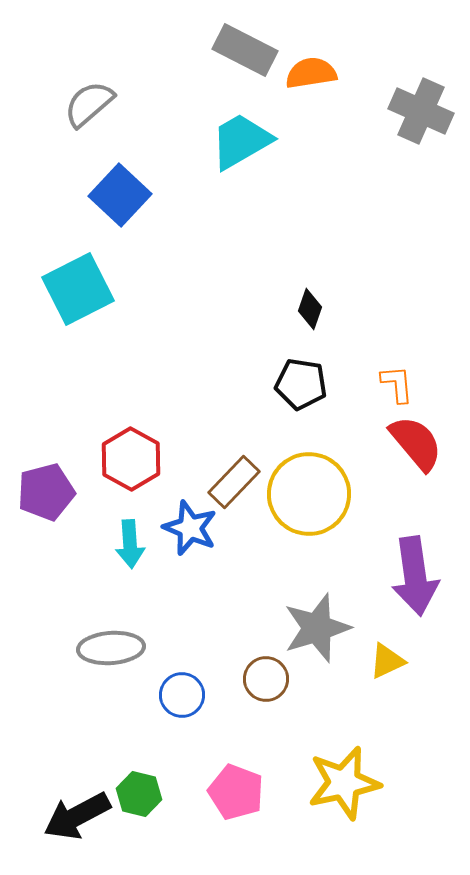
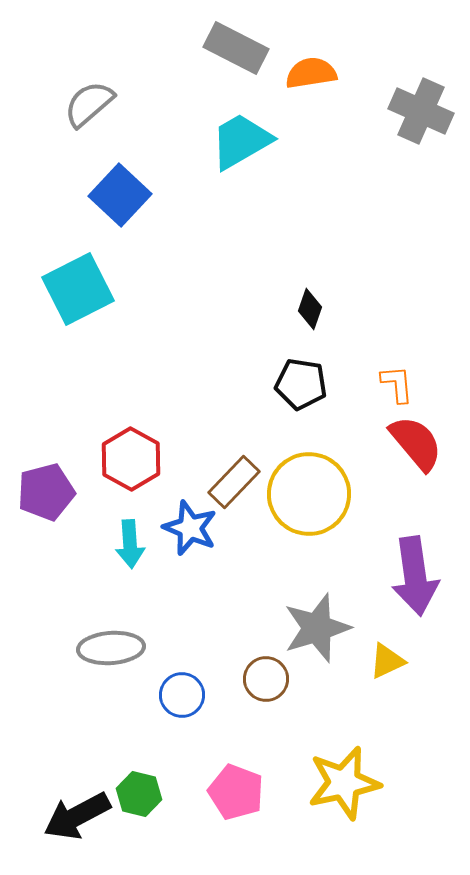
gray rectangle: moved 9 px left, 2 px up
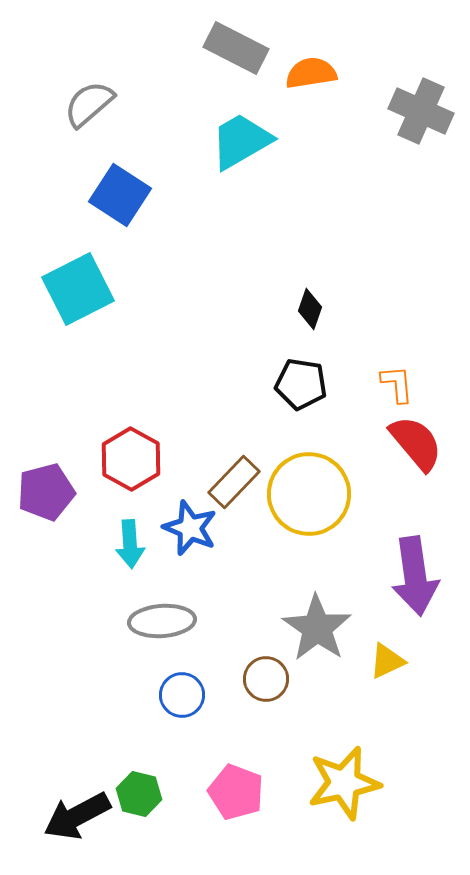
blue square: rotated 10 degrees counterclockwise
gray star: rotated 20 degrees counterclockwise
gray ellipse: moved 51 px right, 27 px up
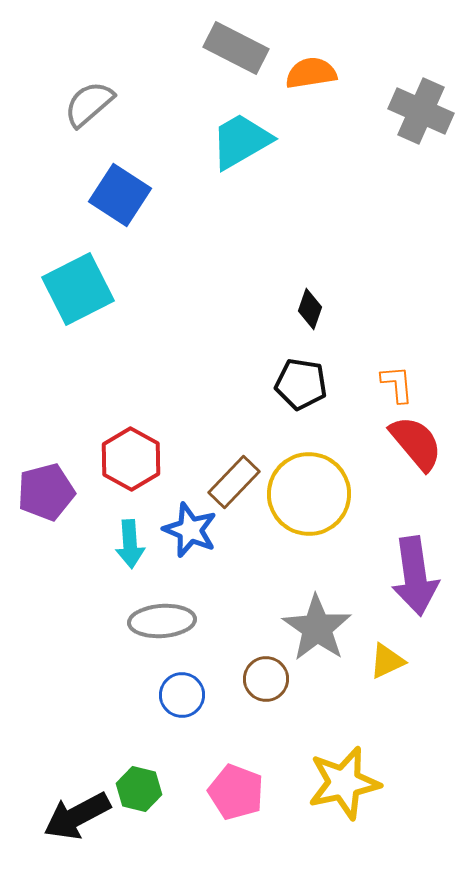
blue star: moved 2 px down
green hexagon: moved 5 px up
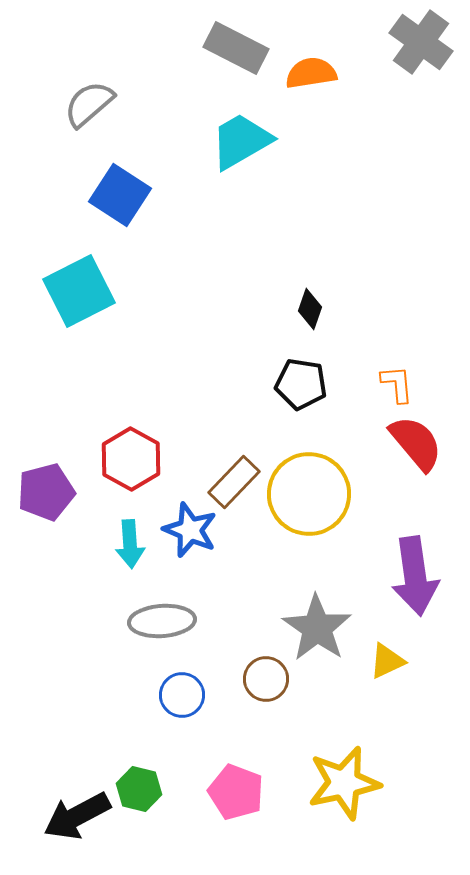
gray cross: moved 69 px up; rotated 12 degrees clockwise
cyan square: moved 1 px right, 2 px down
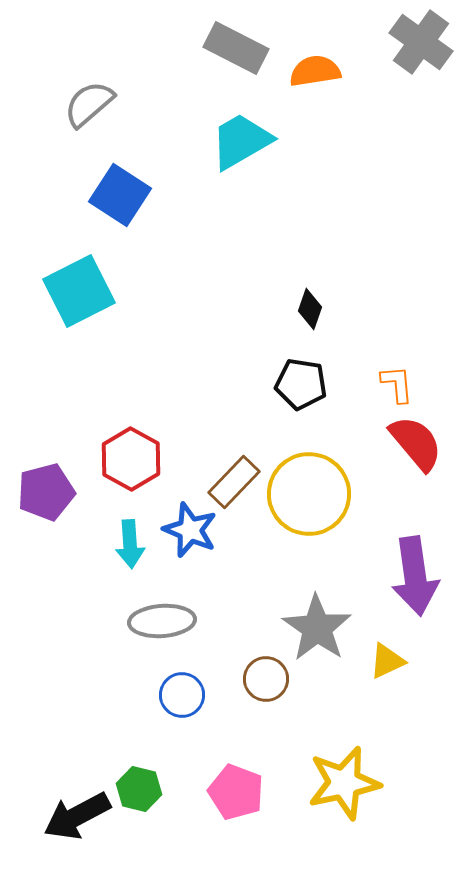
orange semicircle: moved 4 px right, 2 px up
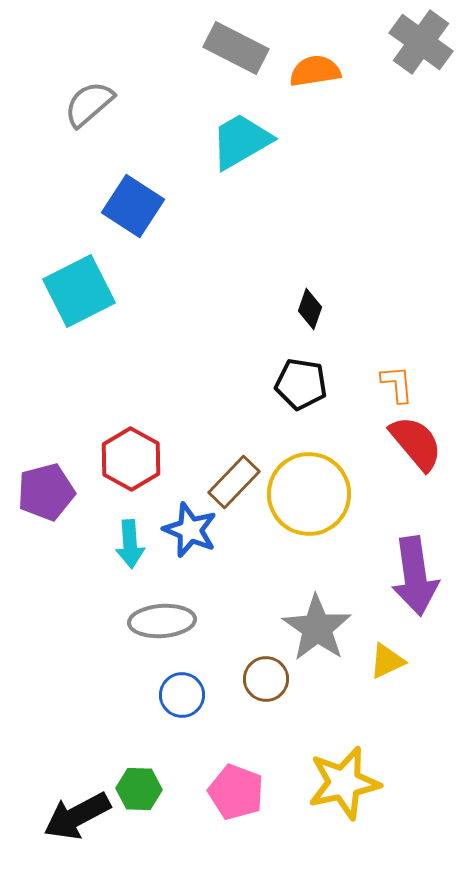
blue square: moved 13 px right, 11 px down
green hexagon: rotated 12 degrees counterclockwise
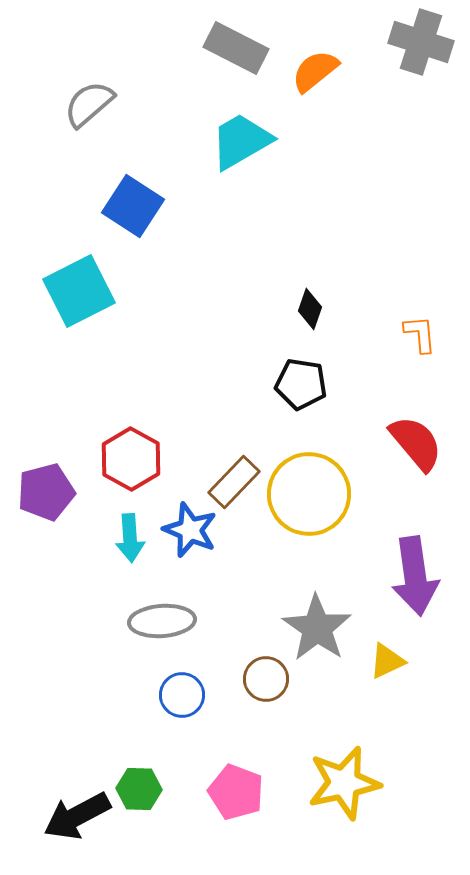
gray cross: rotated 18 degrees counterclockwise
orange semicircle: rotated 30 degrees counterclockwise
orange L-shape: moved 23 px right, 50 px up
cyan arrow: moved 6 px up
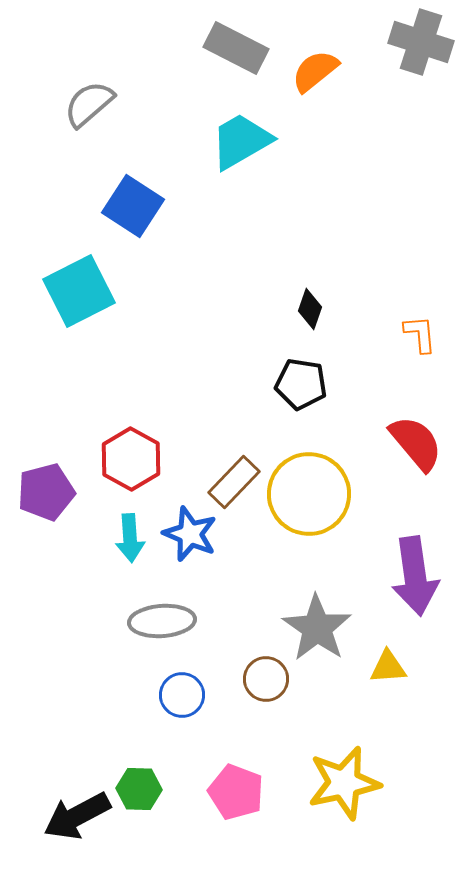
blue star: moved 4 px down
yellow triangle: moved 1 px right, 6 px down; rotated 21 degrees clockwise
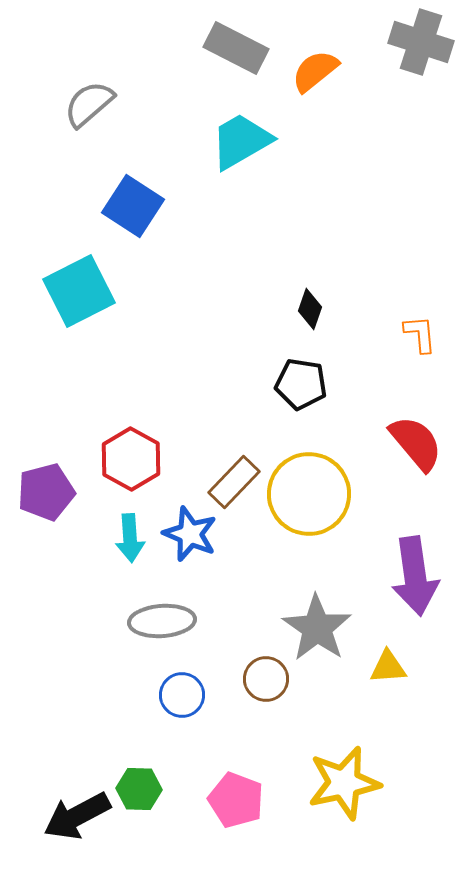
pink pentagon: moved 8 px down
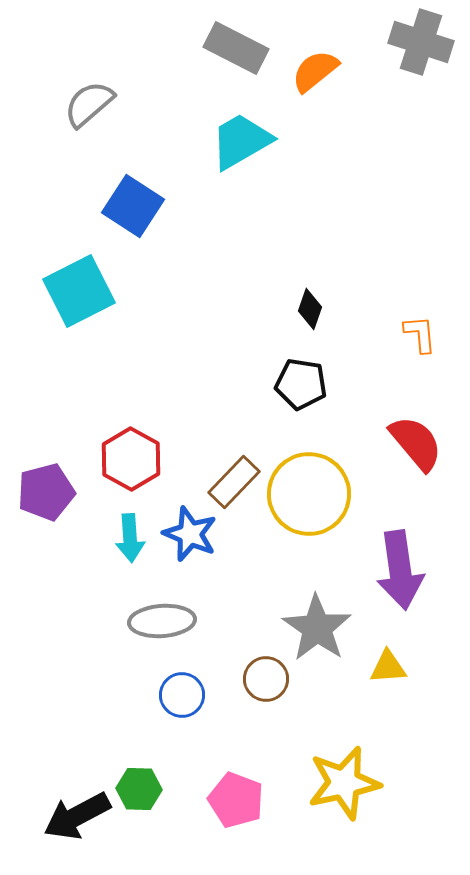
purple arrow: moved 15 px left, 6 px up
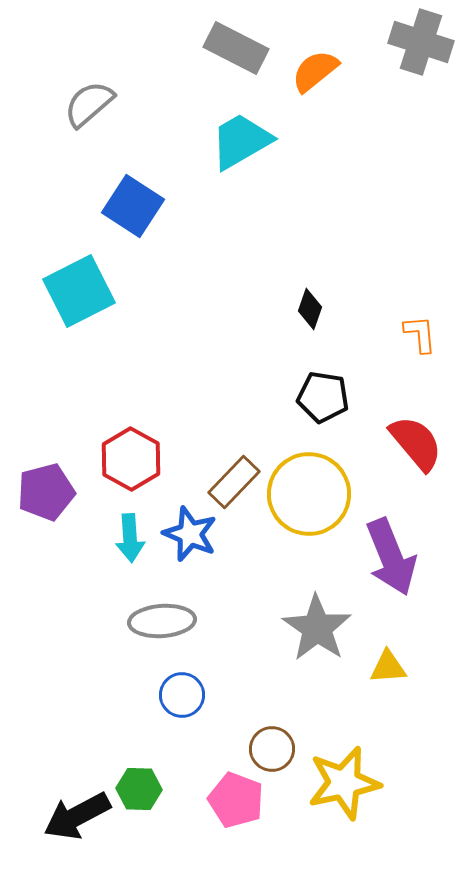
black pentagon: moved 22 px right, 13 px down
purple arrow: moved 9 px left, 13 px up; rotated 14 degrees counterclockwise
brown circle: moved 6 px right, 70 px down
